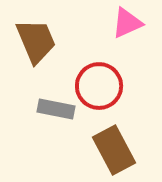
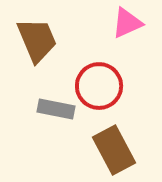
brown trapezoid: moved 1 px right, 1 px up
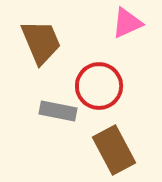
brown trapezoid: moved 4 px right, 2 px down
gray rectangle: moved 2 px right, 2 px down
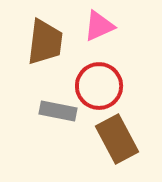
pink triangle: moved 28 px left, 3 px down
brown trapezoid: moved 4 px right; rotated 30 degrees clockwise
brown rectangle: moved 3 px right, 11 px up
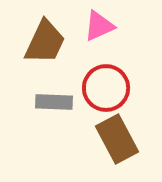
brown trapezoid: rotated 18 degrees clockwise
red circle: moved 7 px right, 2 px down
gray rectangle: moved 4 px left, 9 px up; rotated 9 degrees counterclockwise
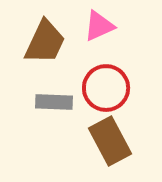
brown rectangle: moved 7 px left, 2 px down
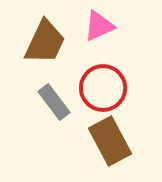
red circle: moved 3 px left
gray rectangle: rotated 51 degrees clockwise
